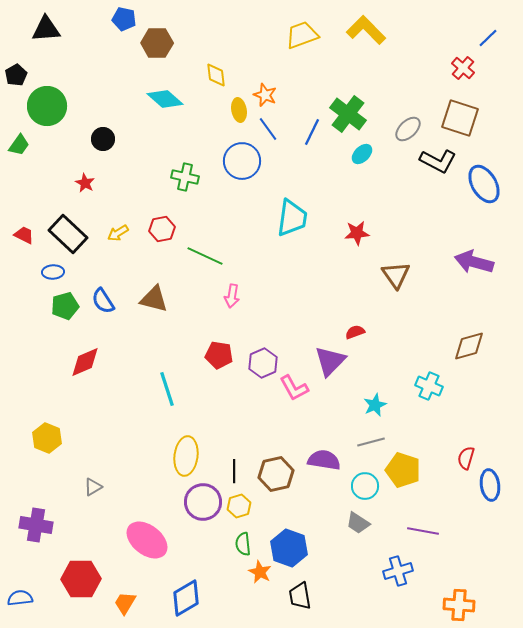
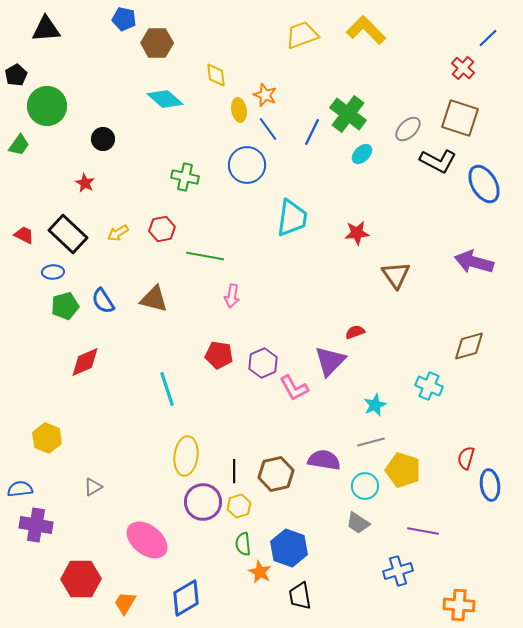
blue circle at (242, 161): moved 5 px right, 4 px down
green line at (205, 256): rotated 15 degrees counterclockwise
blue semicircle at (20, 598): moved 109 px up
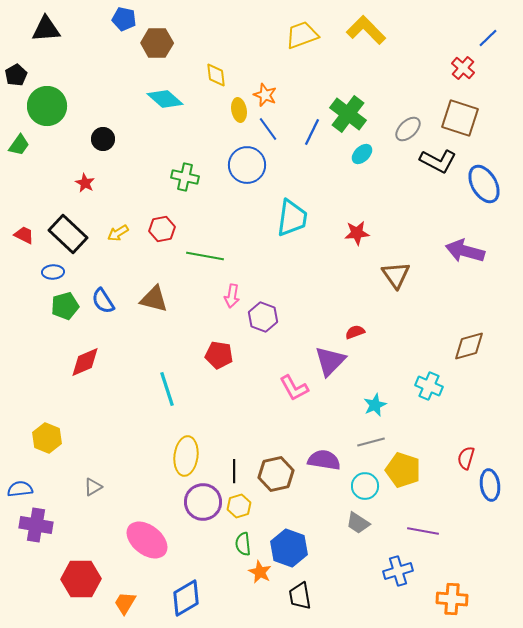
purple arrow at (474, 262): moved 9 px left, 11 px up
purple hexagon at (263, 363): moved 46 px up; rotated 16 degrees counterclockwise
orange cross at (459, 605): moved 7 px left, 6 px up
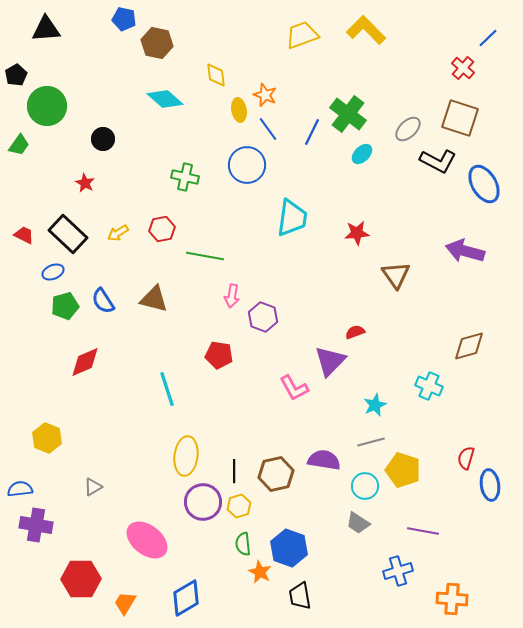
brown hexagon at (157, 43): rotated 12 degrees clockwise
blue ellipse at (53, 272): rotated 20 degrees counterclockwise
